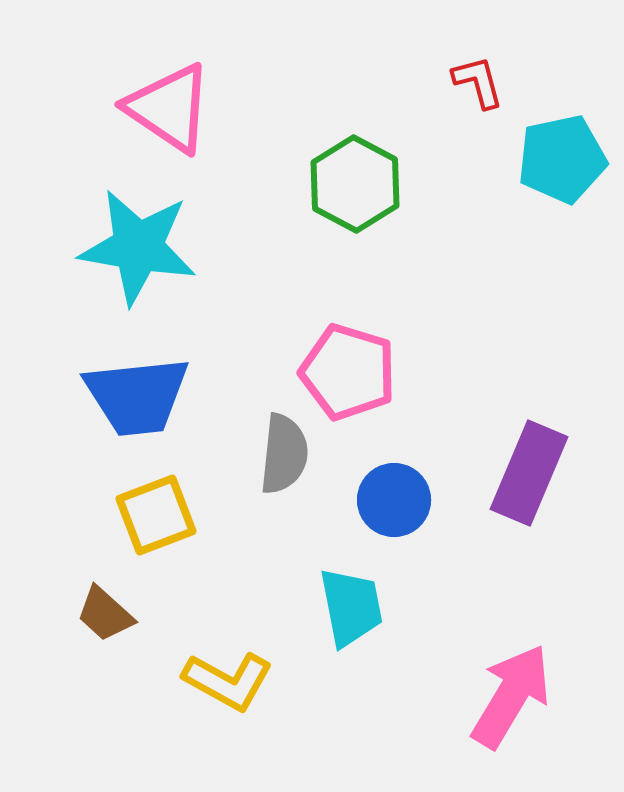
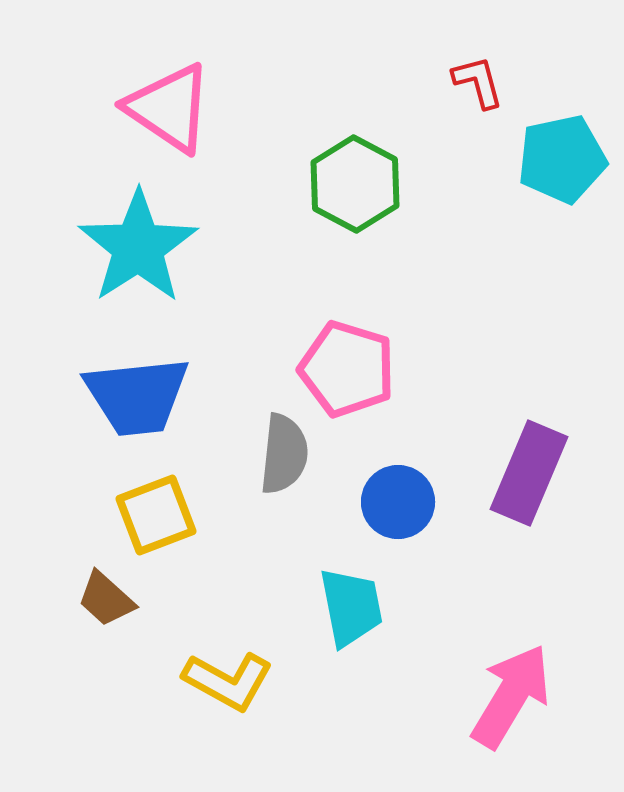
cyan star: rotated 29 degrees clockwise
pink pentagon: moved 1 px left, 3 px up
blue circle: moved 4 px right, 2 px down
brown trapezoid: moved 1 px right, 15 px up
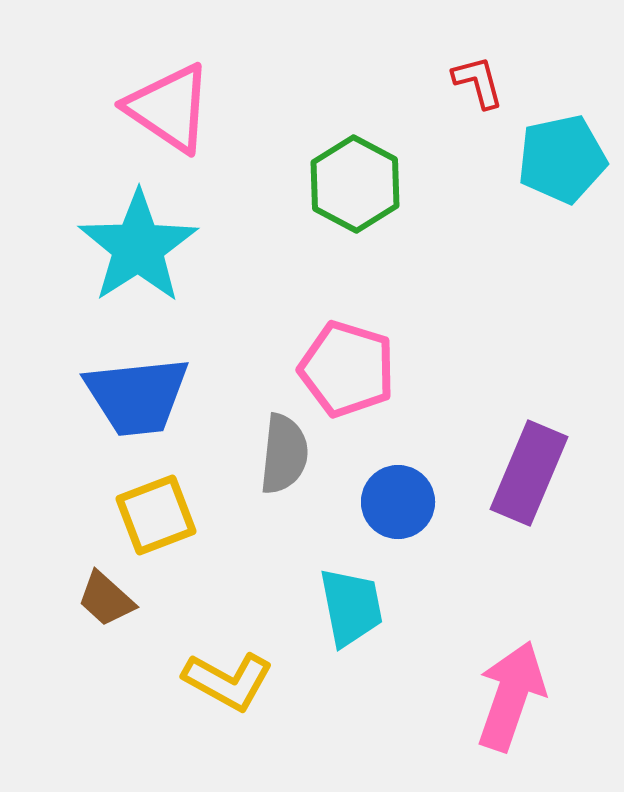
pink arrow: rotated 12 degrees counterclockwise
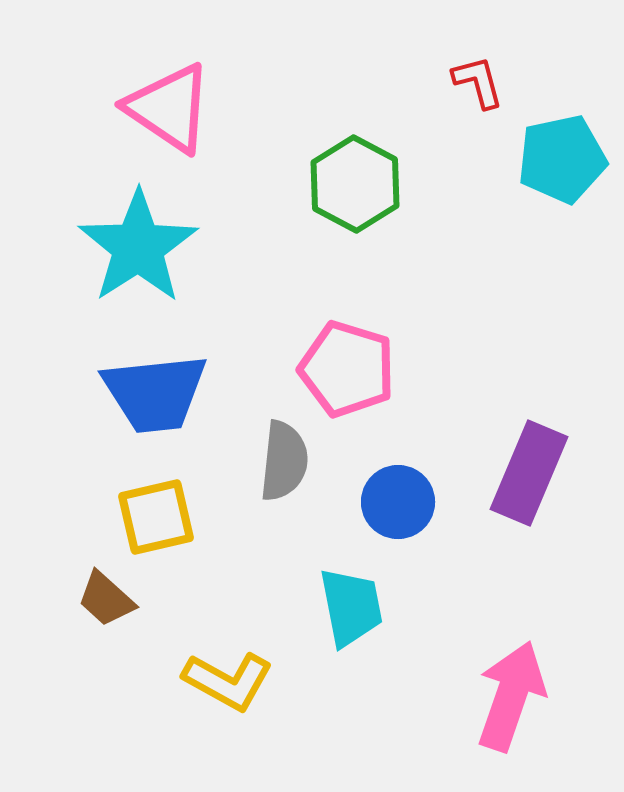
blue trapezoid: moved 18 px right, 3 px up
gray semicircle: moved 7 px down
yellow square: moved 2 px down; rotated 8 degrees clockwise
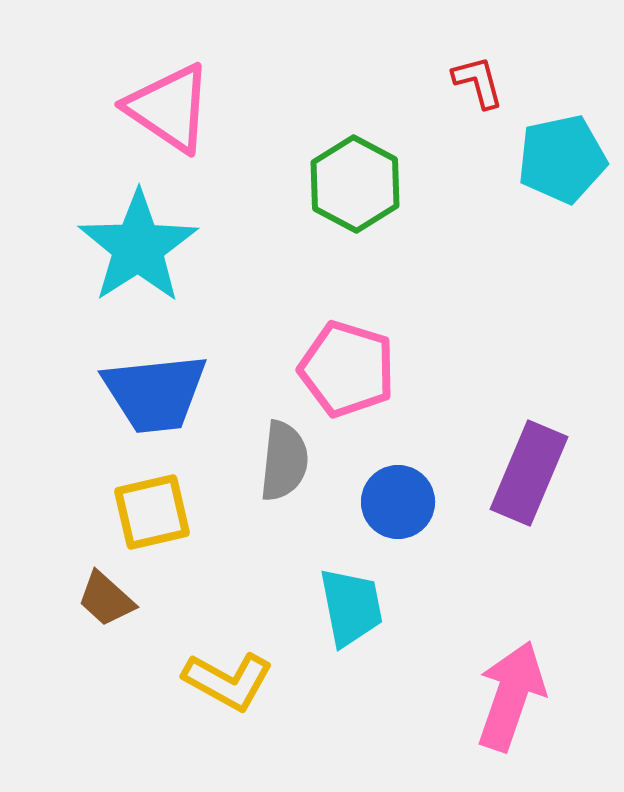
yellow square: moved 4 px left, 5 px up
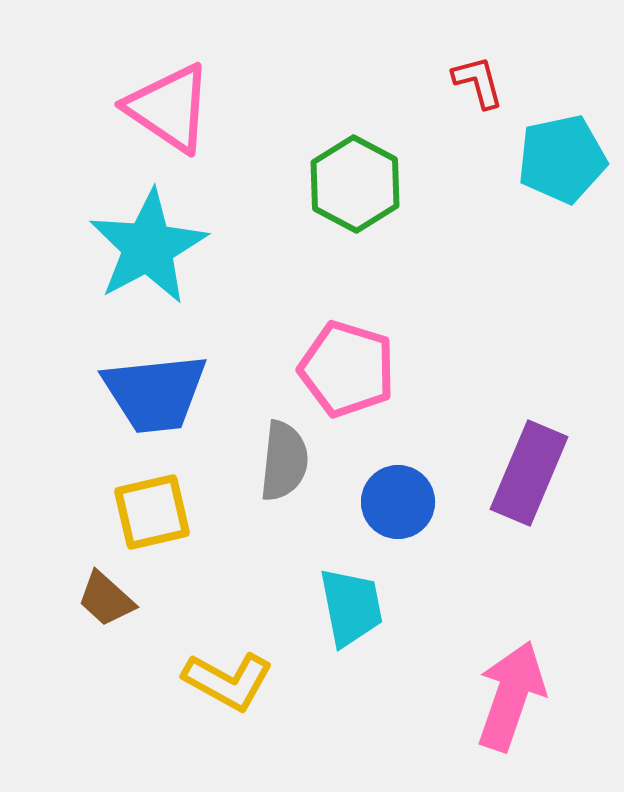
cyan star: moved 10 px right; rotated 5 degrees clockwise
